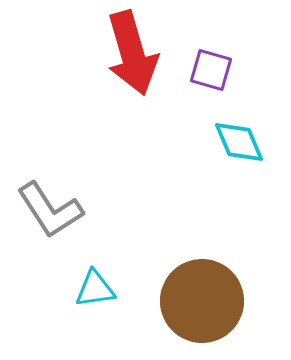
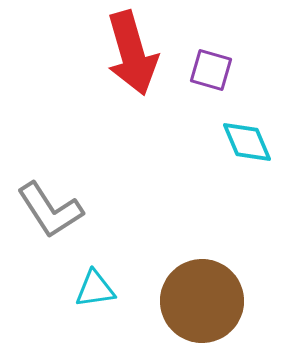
cyan diamond: moved 8 px right
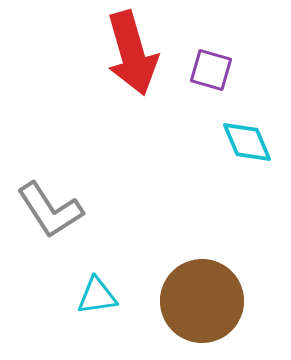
cyan triangle: moved 2 px right, 7 px down
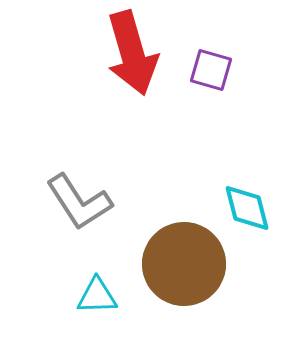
cyan diamond: moved 66 px down; rotated 8 degrees clockwise
gray L-shape: moved 29 px right, 8 px up
cyan triangle: rotated 6 degrees clockwise
brown circle: moved 18 px left, 37 px up
